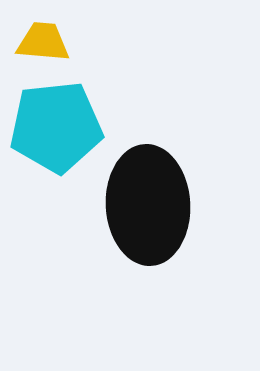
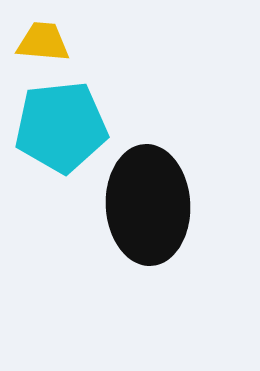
cyan pentagon: moved 5 px right
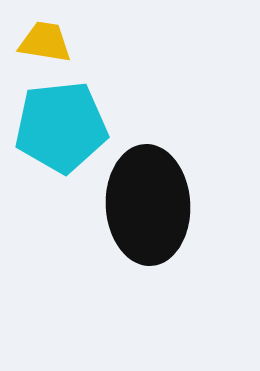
yellow trapezoid: moved 2 px right; rotated 4 degrees clockwise
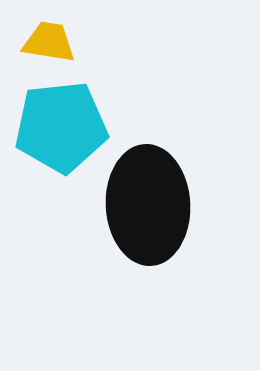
yellow trapezoid: moved 4 px right
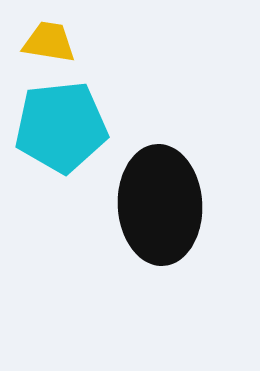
black ellipse: moved 12 px right
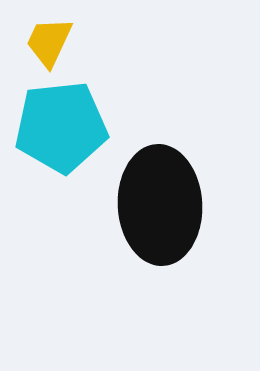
yellow trapezoid: rotated 74 degrees counterclockwise
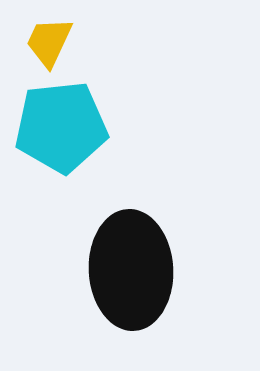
black ellipse: moved 29 px left, 65 px down
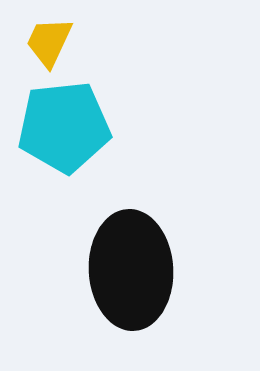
cyan pentagon: moved 3 px right
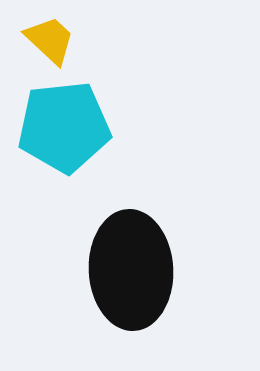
yellow trapezoid: moved 1 px right, 2 px up; rotated 108 degrees clockwise
